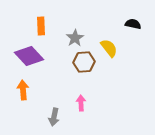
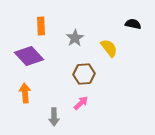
brown hexagon: moved 12 px down
orange arrow: moved 2 px right, 3 px down
pink arrow: rotated 49 degrees clockwise
gray arrow: rotated 12 degrees counterclockwise
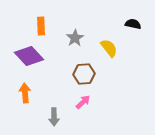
pink arrow: moved 2 px right, 1 px up
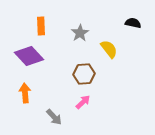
black semicircle: moved 1 px up
gray star: moved 5 px right, 5 px up
yellow semicircle: moved 1 px down
gray arrow: rotated 42 degrees counterclockwise
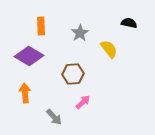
black semicircle: moved 4 px left
purple diamond: rotated 16 degrees counterclockwise
brown hexagon: moved 11 px left
